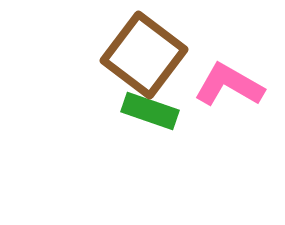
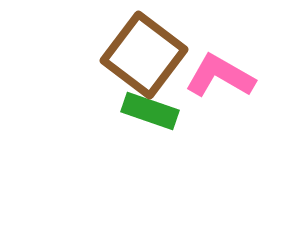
pink L-shape: moved 9 px left, 9 px up
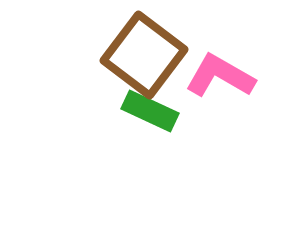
green rectangle: rotated 6 degrees clockwise
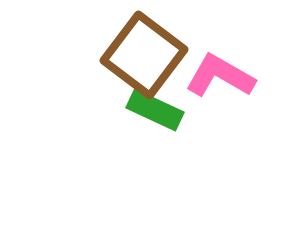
green rectangle: moved 5 px right, 1 px up
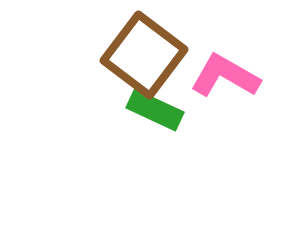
pink L-shape: moved 5 px right
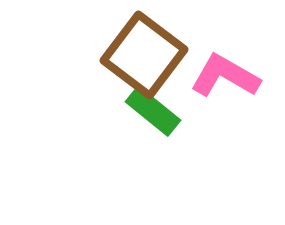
green rectangle: moved 2 px left, 1 px down; rotated 14 degrees clockwise
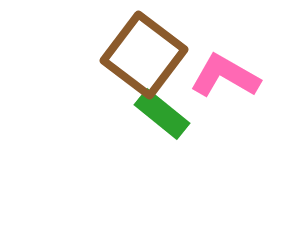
green rectangle: moved 9 px right, 3 px down
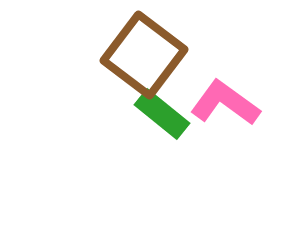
pink L-shape: moved 27 px down; rotated 6 degrees clockwise
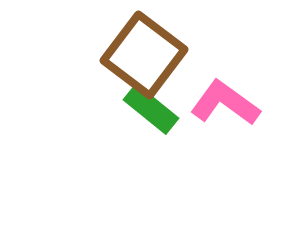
green rectangle: moved 11 px left, 5 px up
